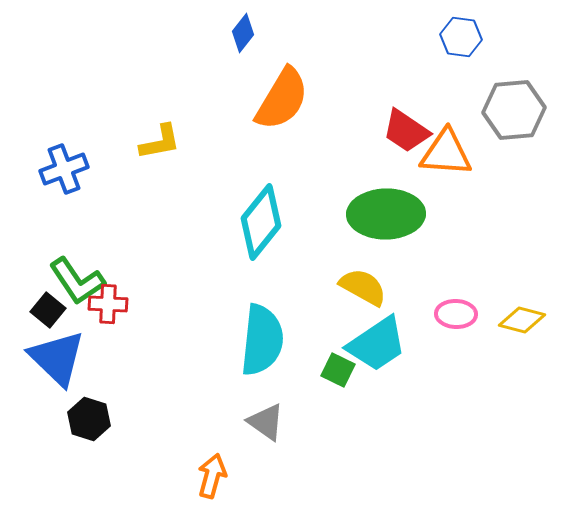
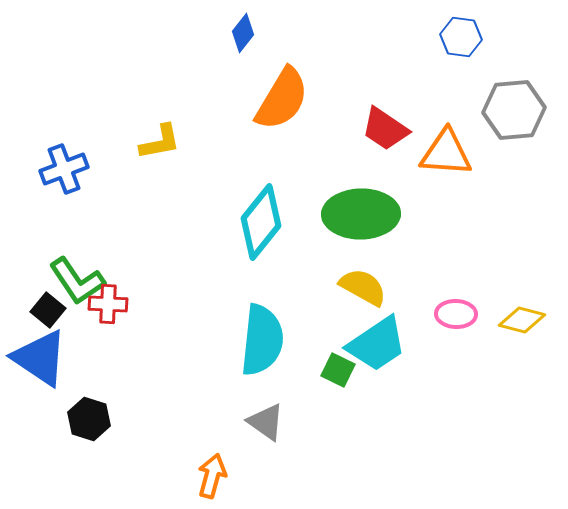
red trapezoid: moved 21 px left, 2 px up
green ellipse: moved 25 px left
blue triangle: moved 17 px left; rotated 10 degrees counterclockwise
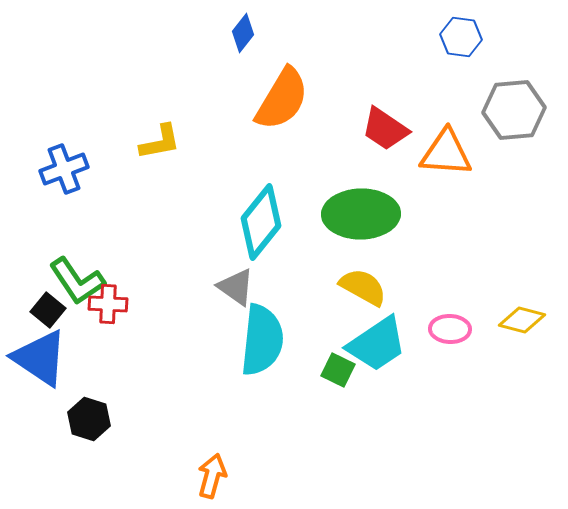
pink ellipse: moved 6 px left, 15 px down
gray triangle: moved 30 px left, 135 px up
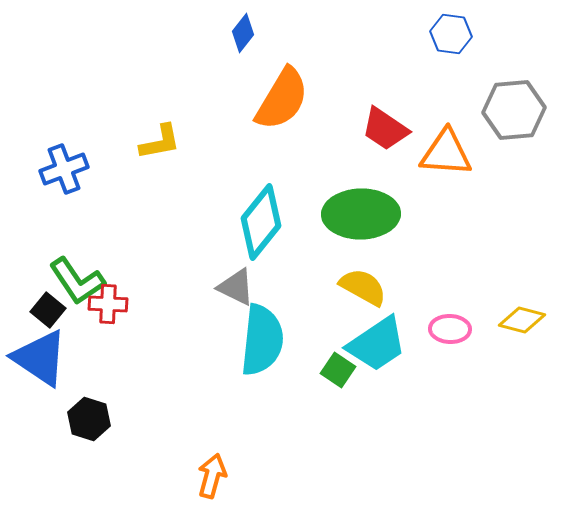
blue hexagon: moved 10 px left, 3 px up
gray triangle: rotated 9 degrees counterclockwise
green square: rotated 8 degrees clockwise
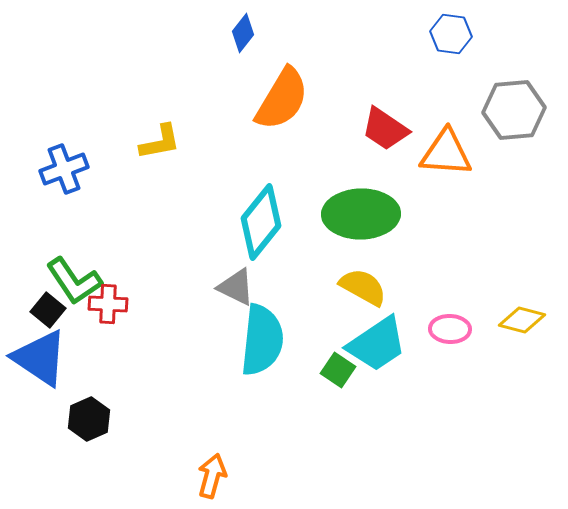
green L-shape: moved 3 px left
black hexagon: rotated 18 degrees clockwise
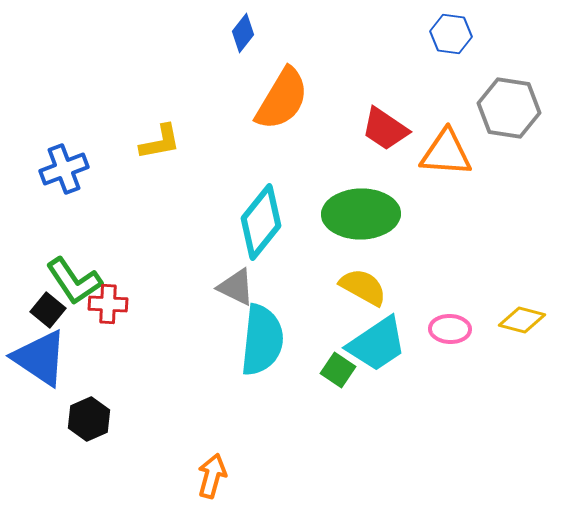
gray hexagon: moved 5 px left, 2 px up; rotated 14 degrees clockwise
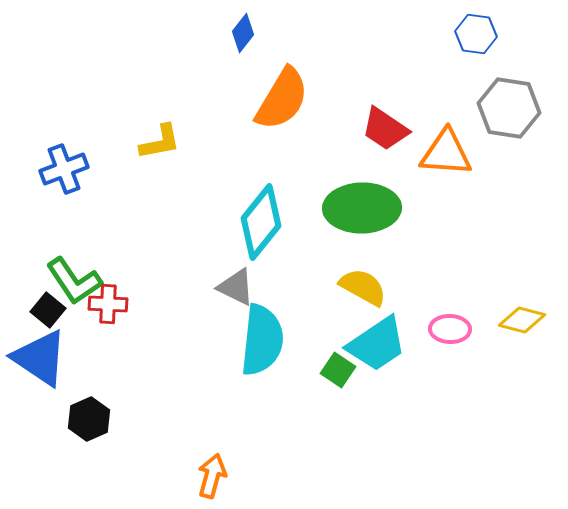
blue hexagon: moved 25 px right
green ellipse: moved 1 px right, 6 px up
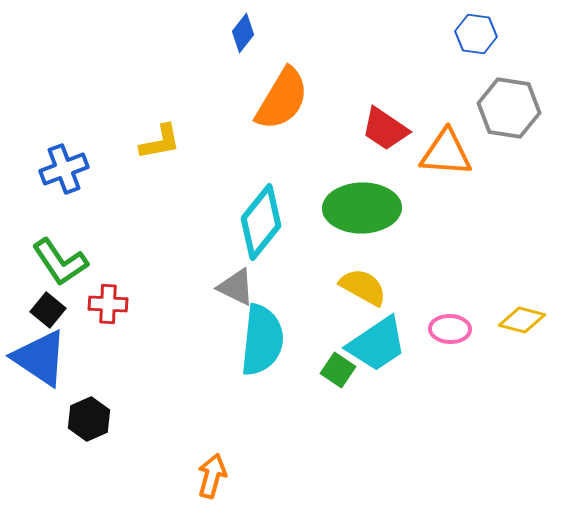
green L-shape: moved 14 px left, 19 px up
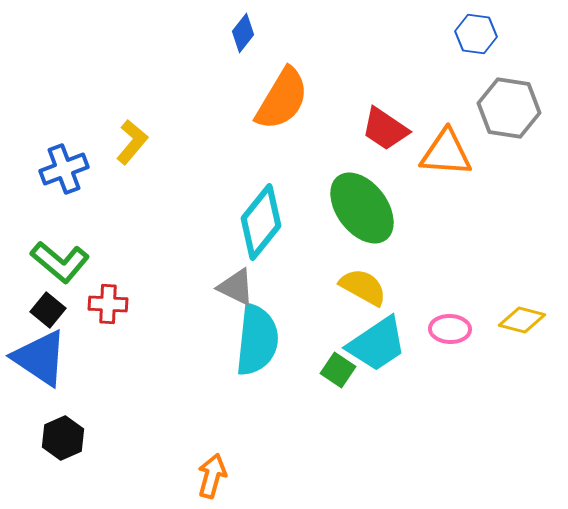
yellow L-shape: moved 28 px left; rotated 39 degrees counterclockwise
green ellipse: rotated 54 degrees clockwise
green L-shape: rotated 16 degrees counterclockwise
cyan semicircle: moved 5 px left
black hexagon: moved 26 px left, 19 px down
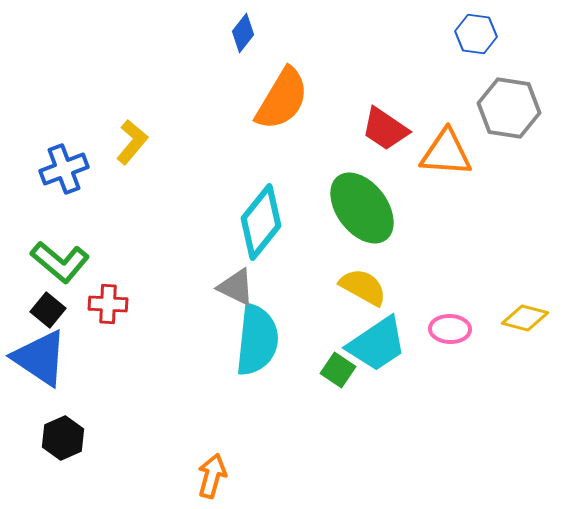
yellow diamond: moved 3 px right, 2 px up
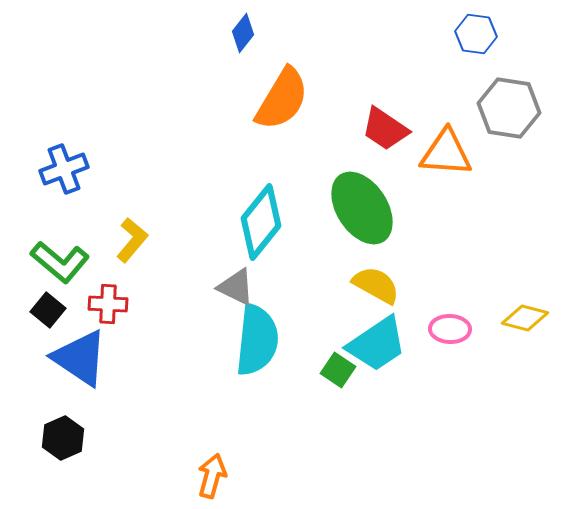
yellow L-shape: moved 98 px down
green ellipse: rotated 4 degrees clockwise
yellow semicircle: moved 13 px right, 2 px up
blue triangle: moved 40 px right
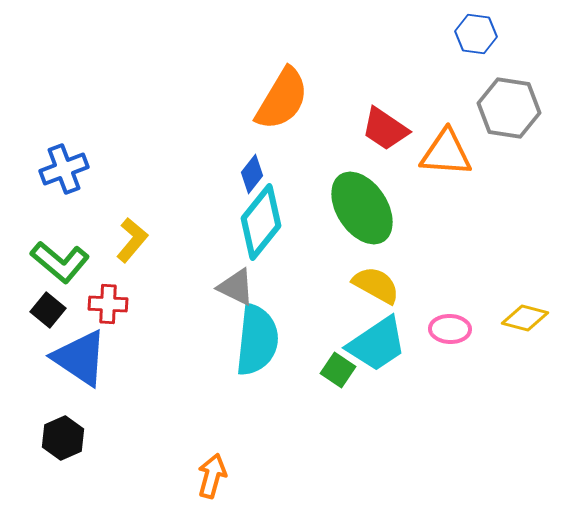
blue diamond: moved 9 px right, 141 px down
